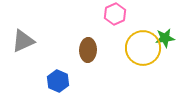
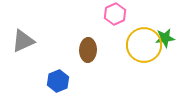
yellow circle: moved 1 px right, 3 px up
blue hexagon: rotated 15 degrees clockwise
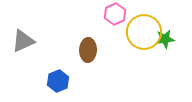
green star: moved 1 px down
yellow circle: moved 13 px up
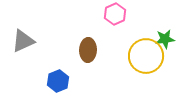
yellow circle: moved 2 px right, 24 px down
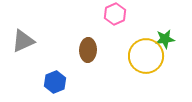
blue hexagon: moved 3 px left, 1 px down
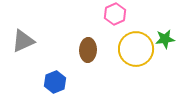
yellow circle: moved 10 px left, 7 px up
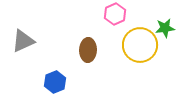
green star: moved 11 px up
yellow circle: moved 4 px right, 4 px up
